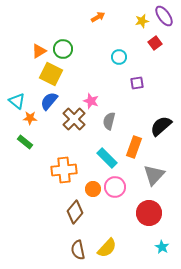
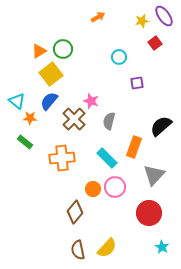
yellow square: rotated 25 degrees clockwise
orange cross: moved 2 px left, 12 px up
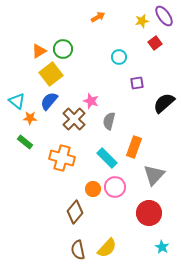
black semicircle: moved 3 px right, 23 px up
orange cross: rotated 20 degrees clockwise
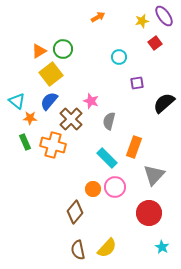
brown cross: moved 3 px left
green rectangle: rotated 28 degrees clockwise
orange cross: moved 9 px left, 13 px up
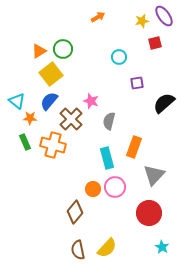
red square: rotated 24 degrees clockwise
cyan rectangle: rotated 30 degrees clockwise
